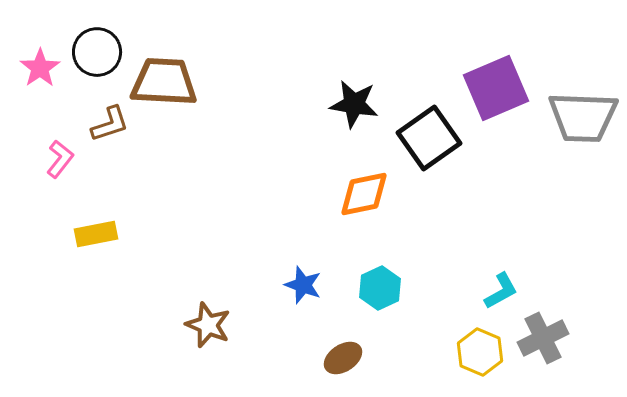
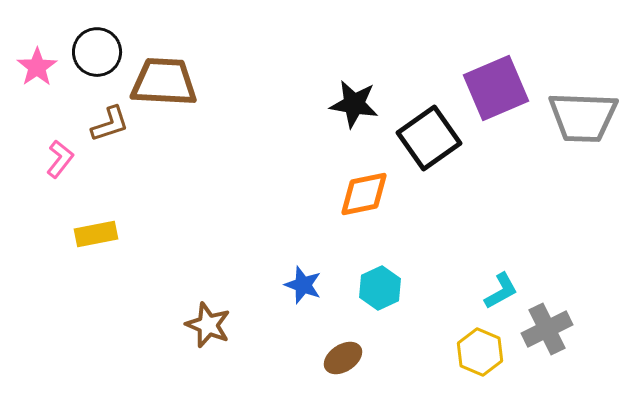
pink star: moved 3 px left, 1 px up
gray cross: moved 4 px right, 9 px up
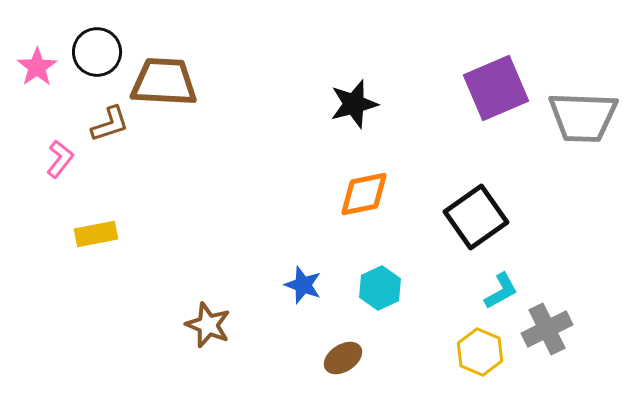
black star: rotated 24 degrees counterclockwise
black square: moved 47 px right, 79 px down
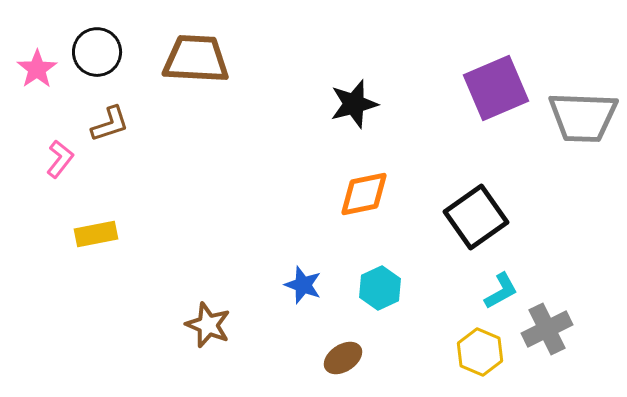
pink star: moved 2 px down
brown trapezoid: moved 32 px right, 23 px up
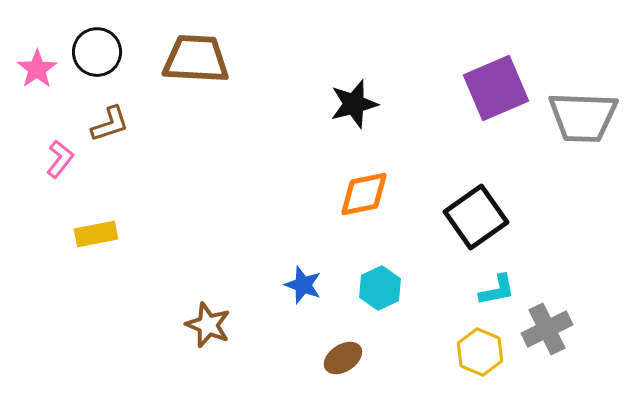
cyan L-shape: moved 4 px left, 1 px up; rotated 18 degrees clockwise
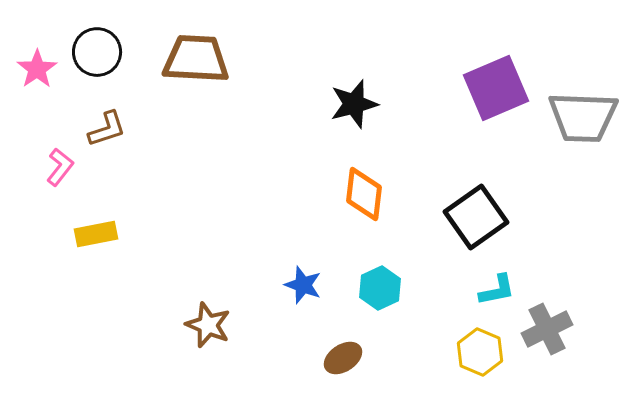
brown L-shape: moved 3 px left, 5 px down
pink L-shape: moved 8 px down
orange diamond: rotated 72 degrees counterclockwise
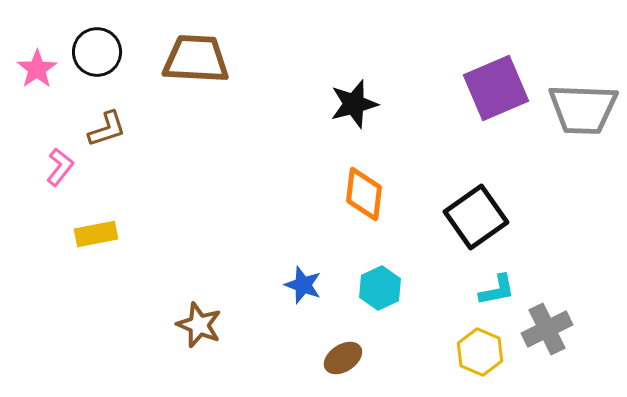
gray trapezoid: moved 8 px up
brown star: moved 9 px left
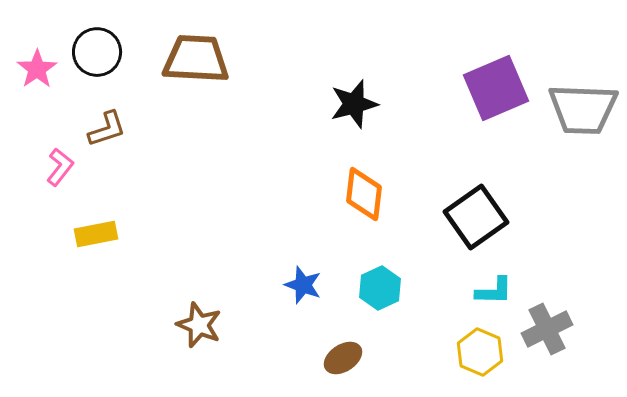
cyan L-shape: moved 3 px left, 1 px down; rotated 12 degrees clockwise
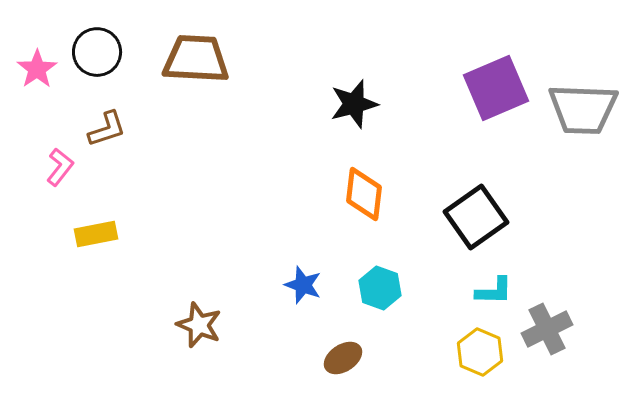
cyan hexagon: rotated 15 degrees counterclockwise
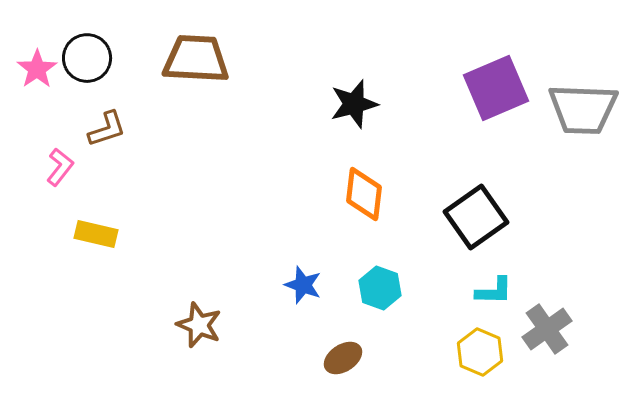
black circle: moved 10 px left, 6 px down
yellow rectangle: rotated 24 degrees clockwise
gray cross: rotated 9 degrees counterclockwise
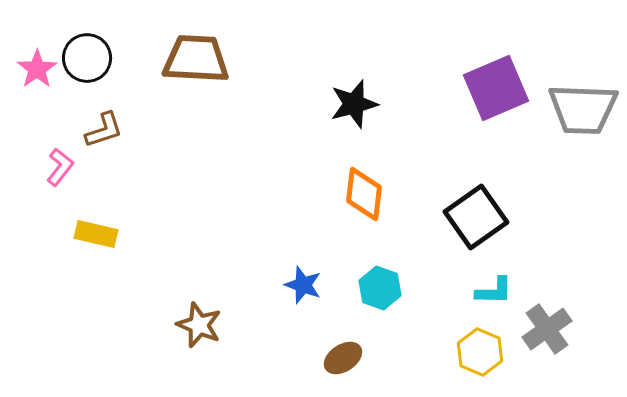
brown L-shape: moved 3 px left, 1 px down
